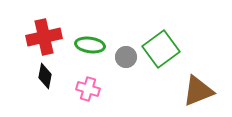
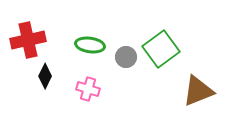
red cross: moved 16 px left, 3 px down
black diamond: rotated 15 degrees clockwise
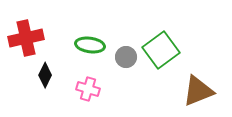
red cross: moved 2 px left, 2 px up
green square: moved 1 px down
black diamond: moved 1 px up
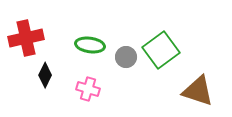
brown triangle: rotated 40 degrees clockwise
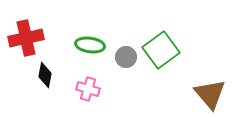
black diamond: rotated 15 degrees counterclockwise
brown triangle: moved 12 px right, 3 px down; rotated 32 degrees clockwise
